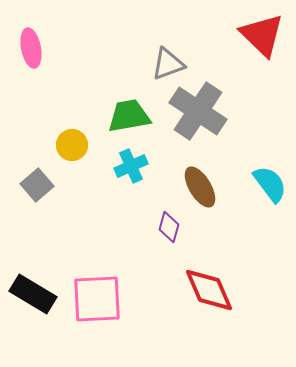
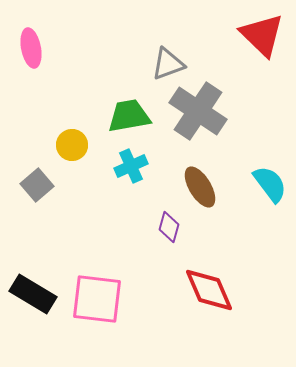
pink square: rotated 10 degrees clockwise
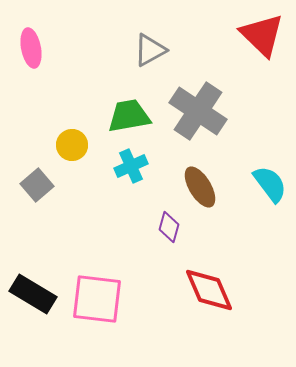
gray triangle: moved 18 px left, 14 px up; rotated 9 degrees counterclockwise
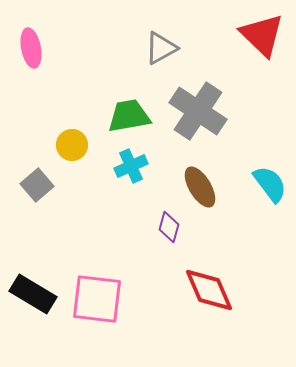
gray triangle: moved 11 px right, 2 px up
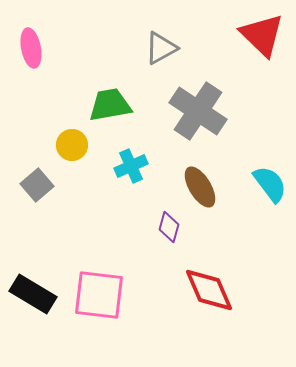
green trapezoid: moved 19 px left, 11 px up
pink square: moved 2 px right, 4 px up
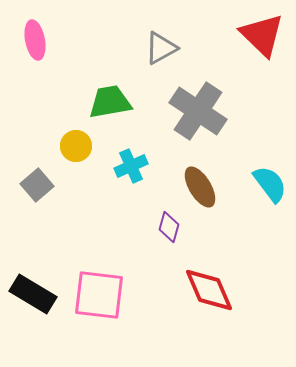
pink ellipse: moved 4 px right, 8 px up
green trapezoid: moved 3 px up
yellow circle: moved 4 px right, 1 px down
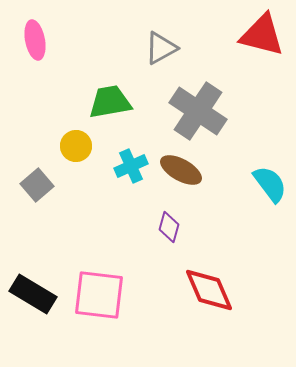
red triangle: rotated 30 degrees counterclockwise
brown ellipse: moved 19 px left, 17 px up; rotated 30 degrees counterclockwise
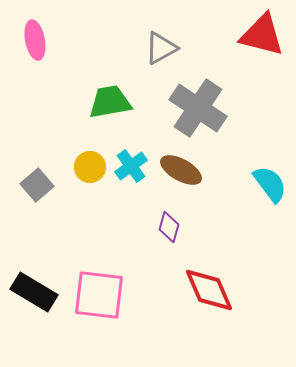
gray cross: moved 3 px up
yellow circle: moved 14 px right, 21 px down
cyan cross: rotated 12 degrees counterclockwise
black rectangle: moved 1 px right, 2 px up
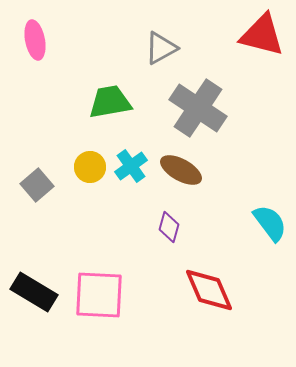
cyan semicircle: moved 39 px down
pink square: rotated 4 degrees counterclockwise
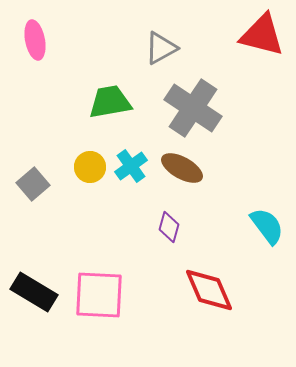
gray cross: moved 5 px left
brown ellipse: moved 1 px right, 2 px up
gray square: moved 4 px left, 1 px up
cyan semicircle: moved 3 px left, 3 px down
